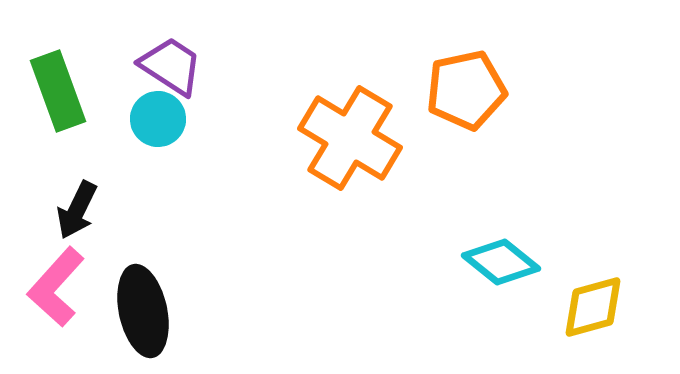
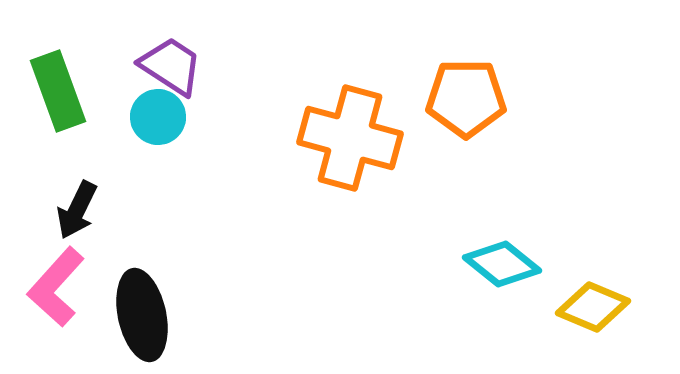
orange pentagon: moved 8 px down; rotated 12 degrees clockwise
cyan circle: moved 2 px up
orange cross: rotated 16 degrees counterclockwise
cyan diamond: moved 1 px right, 2 px down
yellow diamond: rotated 38 degrees clockwise
black ellipse: moved 1 px left, 4 px down
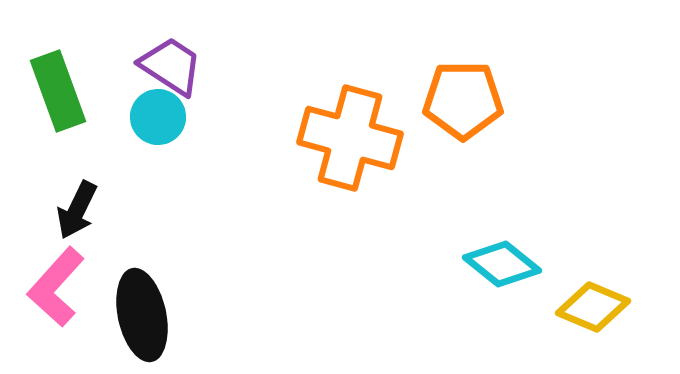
orange pentagon: moved 3 px left, 2 px down
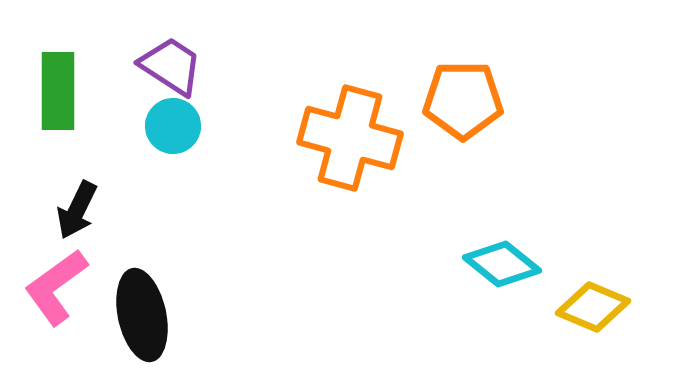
green rectangle: rotated 20 degrees clockwise
cyan circle: moved 15 px right, 9 px down
pink L-shape: rotated 12 degrees clockwise
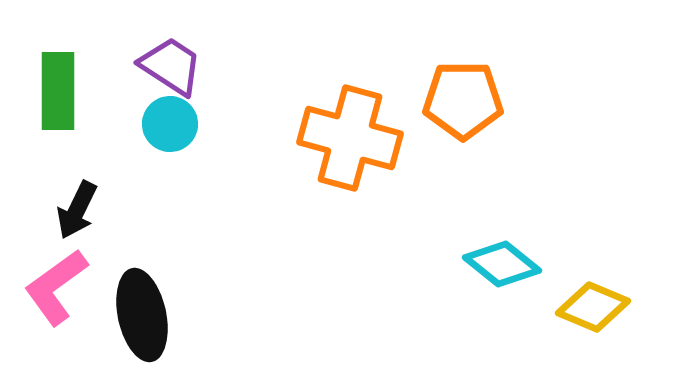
cyan circle: moved 3 px left, 2 px up
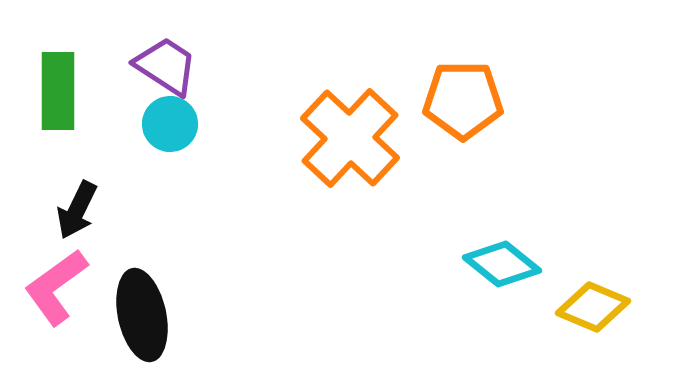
purple trapezoid: moved 5 px left
orange cross: rotated 28 degrees clockwise
